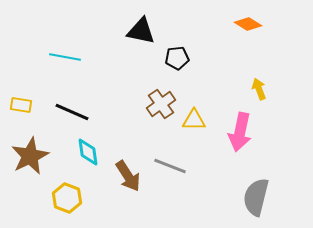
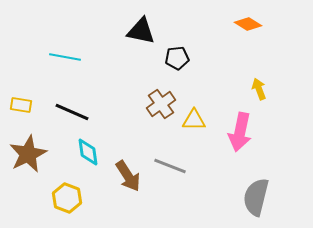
brown star: moved 2 px left, 2 px up
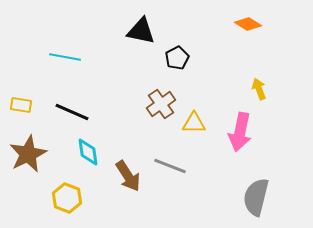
black pentagon: rotated 20 degrees counterclockwise
yellow triangle: moved 3 px down
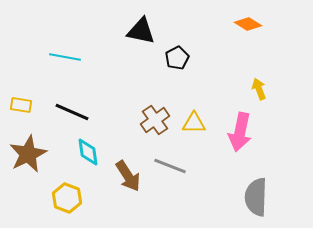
brown cross: moved 6 px left, 16 px down
gray semicircle: rotated 12 degrees counterclockwise
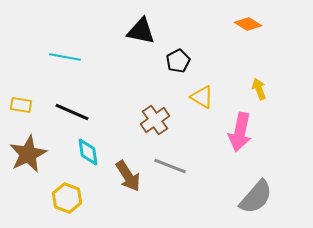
black pentagon: moved 1 px right, 3 px down
yellow triangle: moved 8 px right, 26 px up; rotated 30 degrees clockwise
gray semicircle: rotated 141 degrees counterclockwise
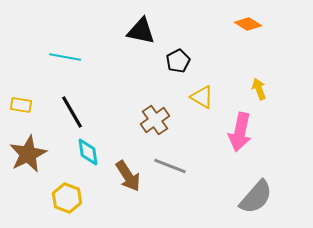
black line: rotated 36 degrees clockwise
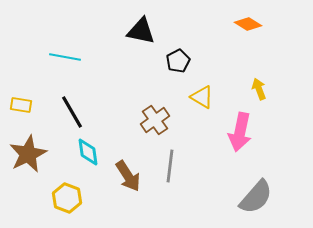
gray line: rotated 76 degrees clockwise
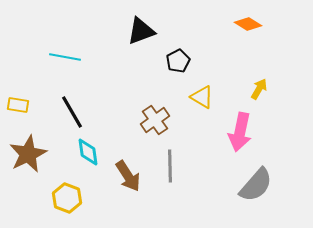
black triangle: rotated 32 degrees counterclockwise
yellow arrow: rotated 50 degrees clockwise
yellow rectangle: moved 3 px left
gray line: rotated 8 degrees counterclockwise
gray semicircle: moved 12 px up
